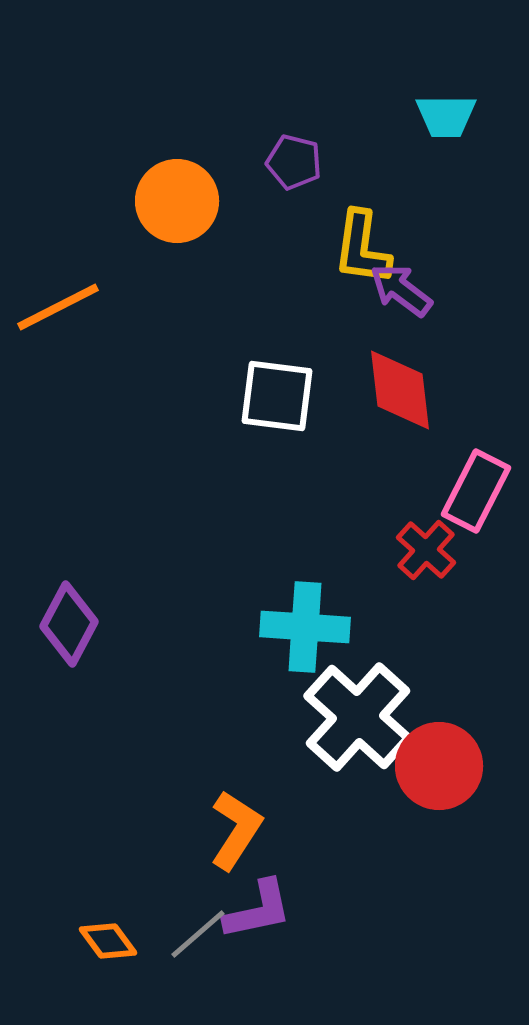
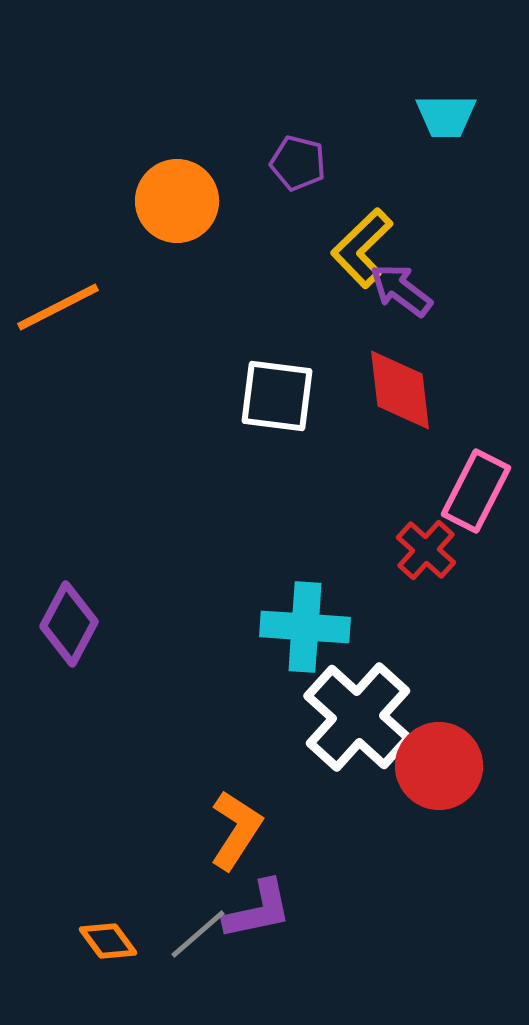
purple pentagon: moved 4 px right, 1 px down
yellow L-shape: rotated 38 degrees clockwise
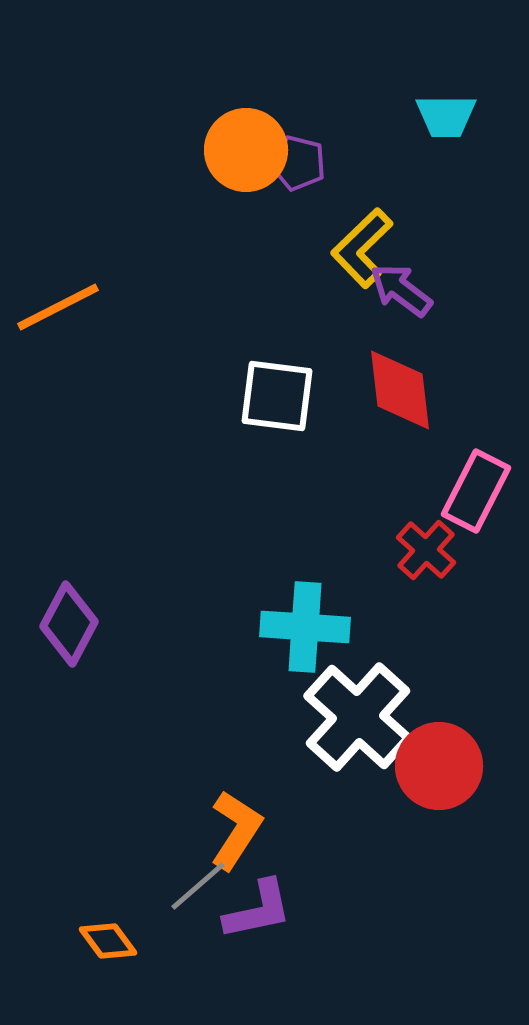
orange circle: moved 69 px right, 51 px up
gray line: moved 48 px up
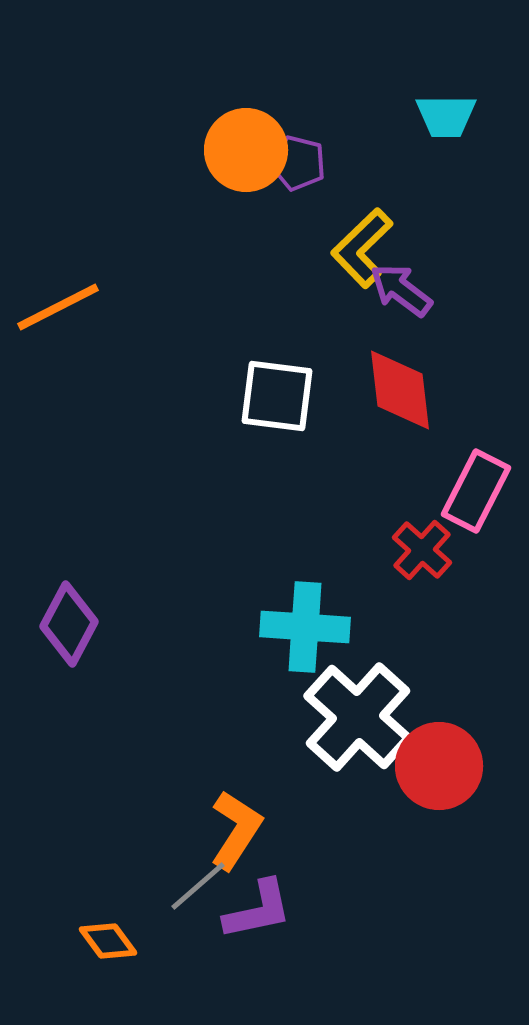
red cross: moved 4 px left
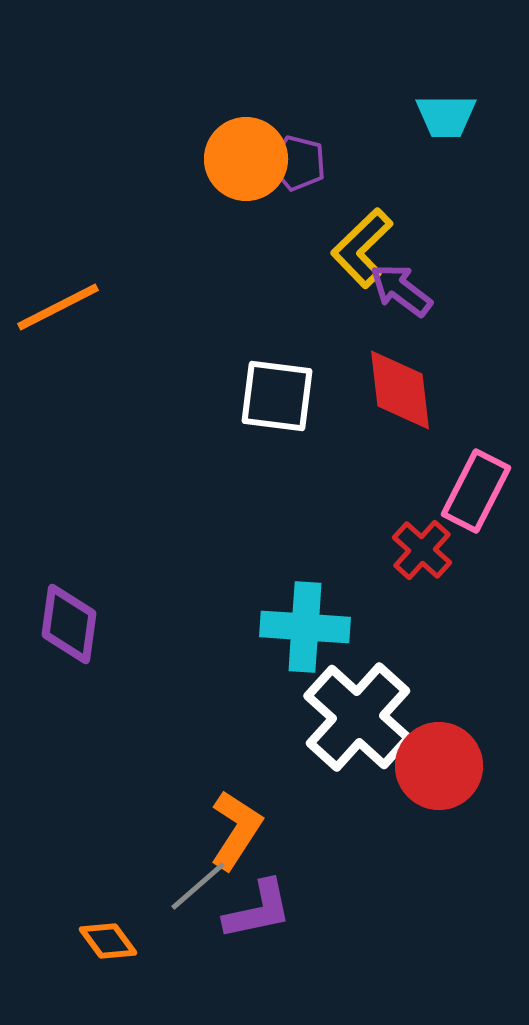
orange circle: moved 9 px down
purple diamond: rotated 20 degrees counterclockwise
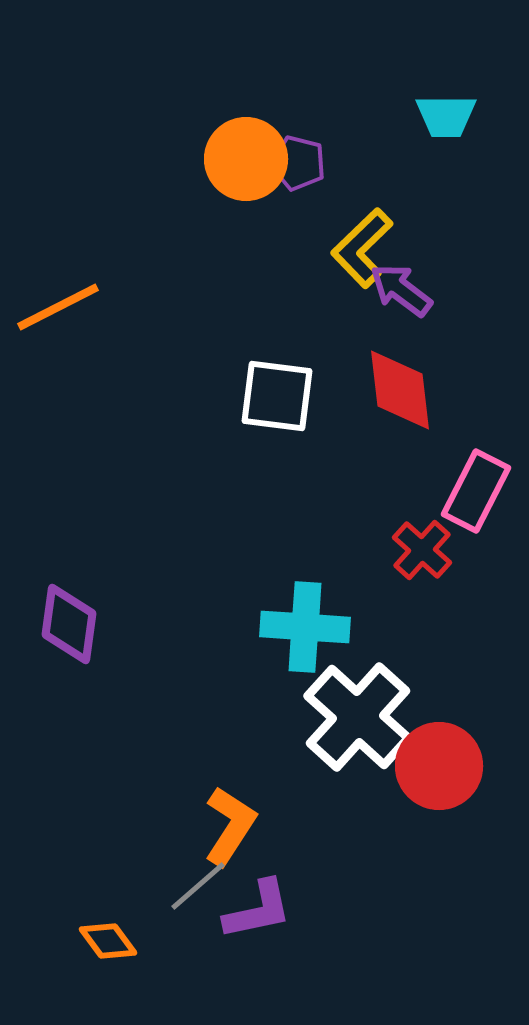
orange L-shape: moved 6 px left, 4 px up
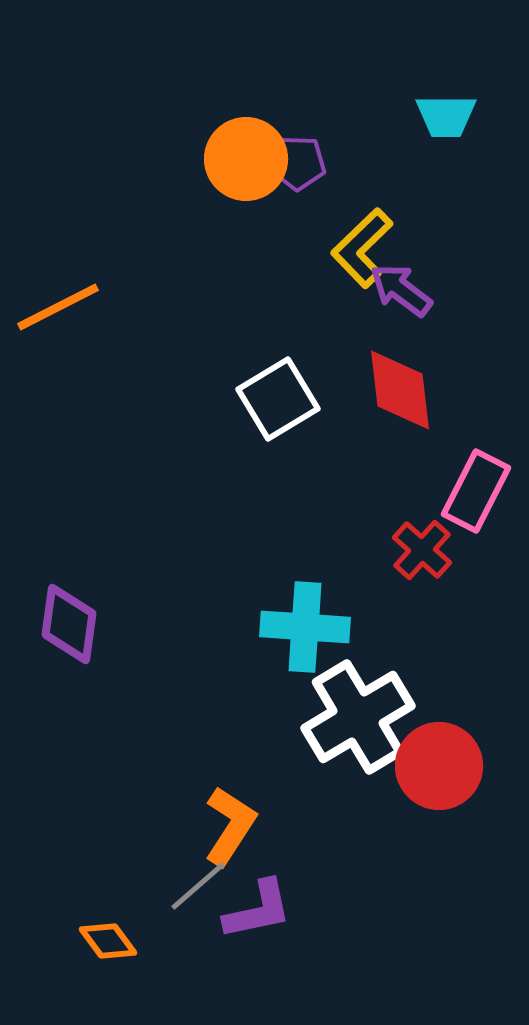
purple pentagon: rotated 12 degrees counterclockwise
white square: moved 1 px right, 3 px down; rotated 38 degrees counterclockwise
white cross: rotated 17 degrees clockwise
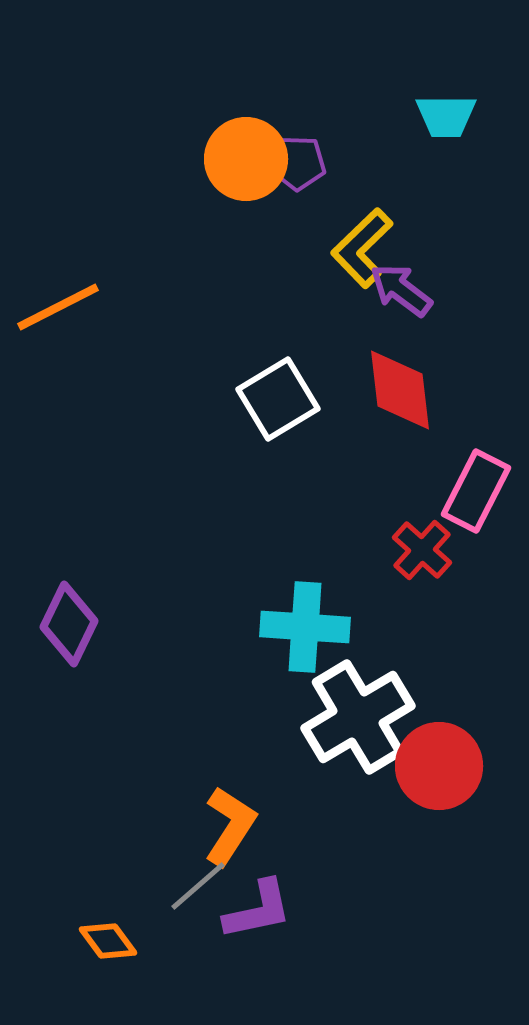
purple diamond: rotated 18 degrees clockwise
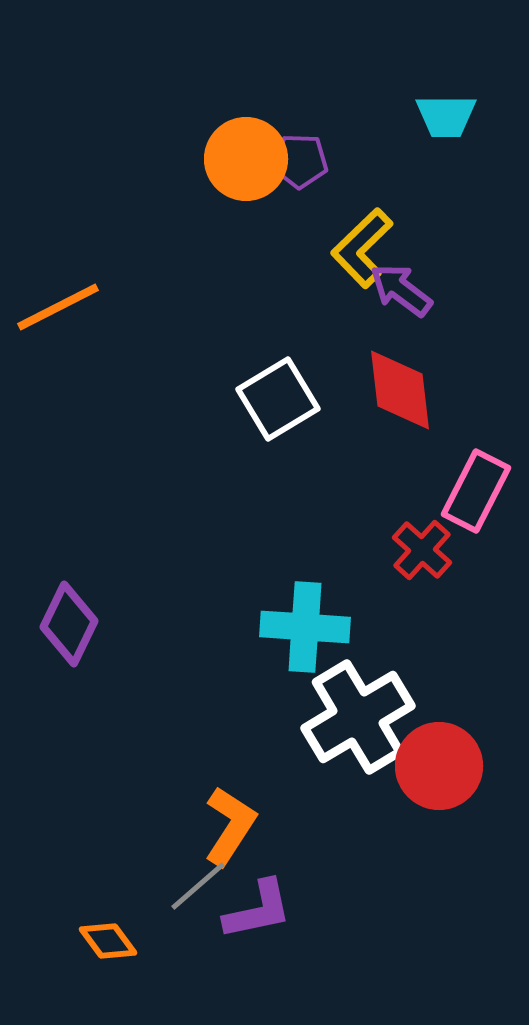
purple pentagon: moved 2 px right, 2 px up
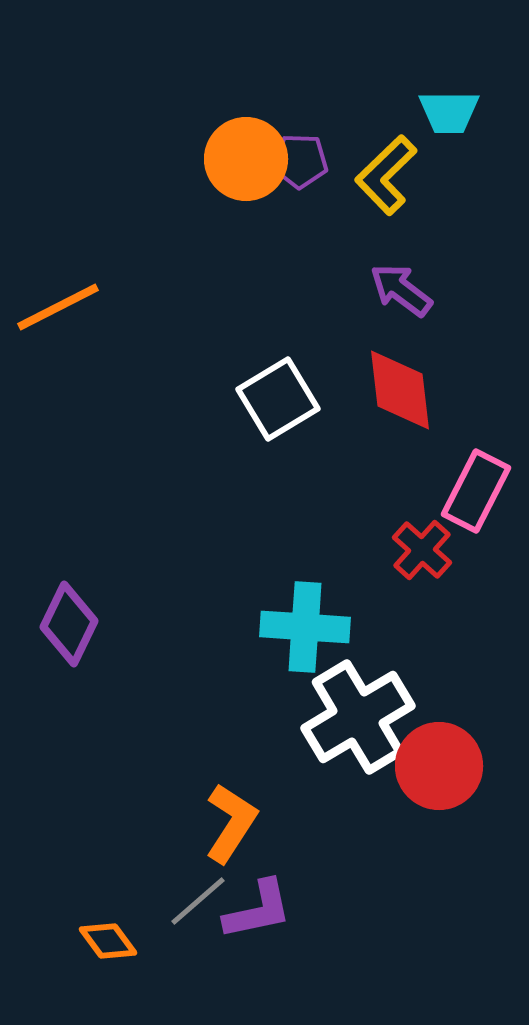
cyan trapezoid: moved 3 px right, 4 px up
yellow L-shape: moved 24 px right, 73 px up
orange L-shape: moved 1 px right, 3 px up
gray line: moved 15 px down
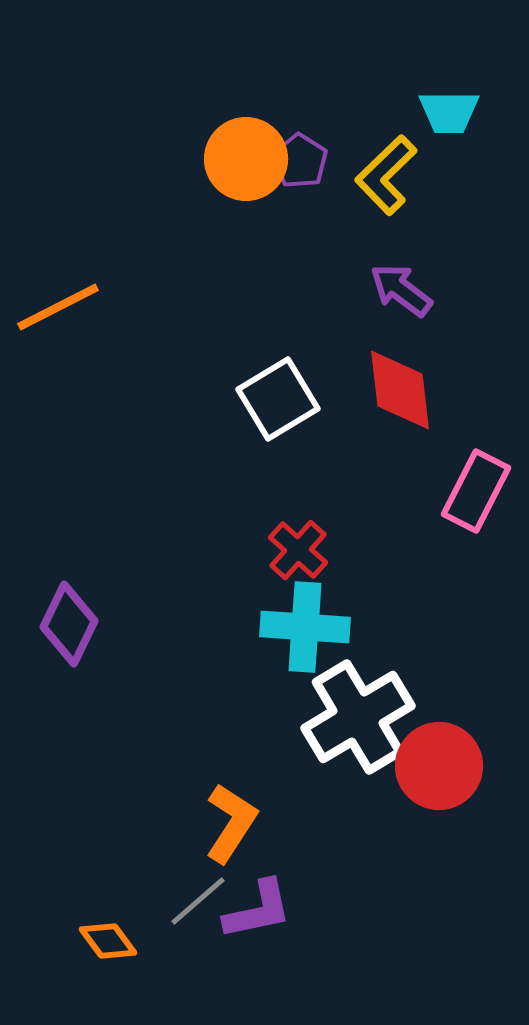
purple pentagon: rotated 30 degrees clockwise
red cross: moved 124 px left
